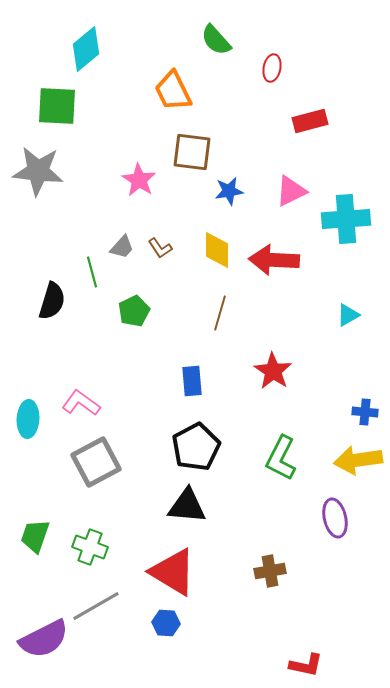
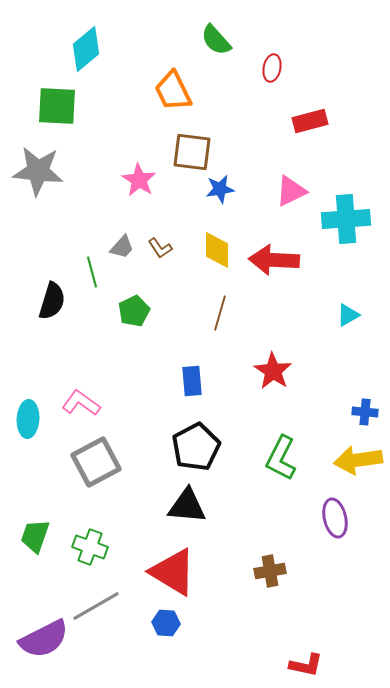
blue star: moved 9 px left, 2 px up
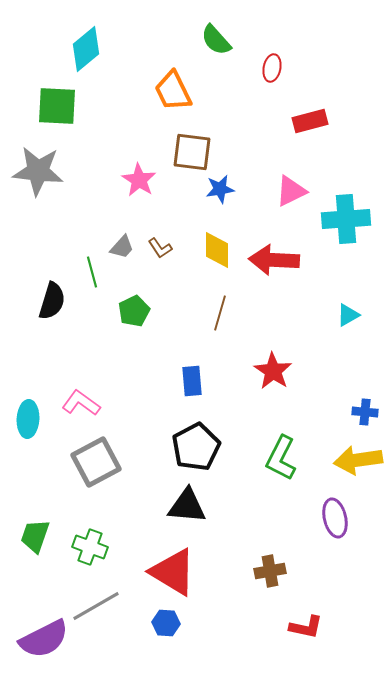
red L-shape: moved 38 px up
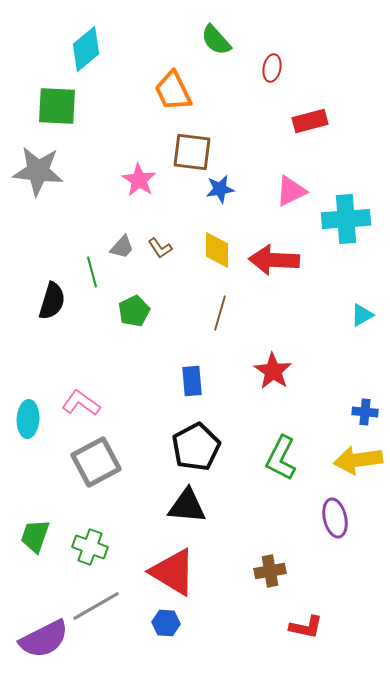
cyan triangle: moved 14 px right
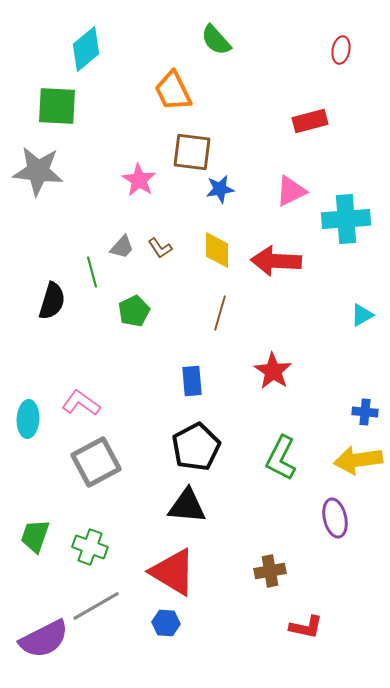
red ellipse: moved 69 px right, 18 px up
red arrow: moved 2 px right, 1 px down
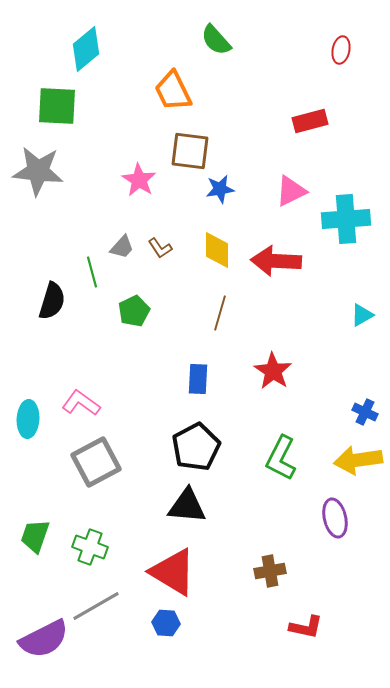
brown square: moved 2 px left, 1 px up
blue rectangle: moved 6 px right, 2 px up; rotated 8 degrees clockwise
blue cross: rotated 20 degrees clockwise
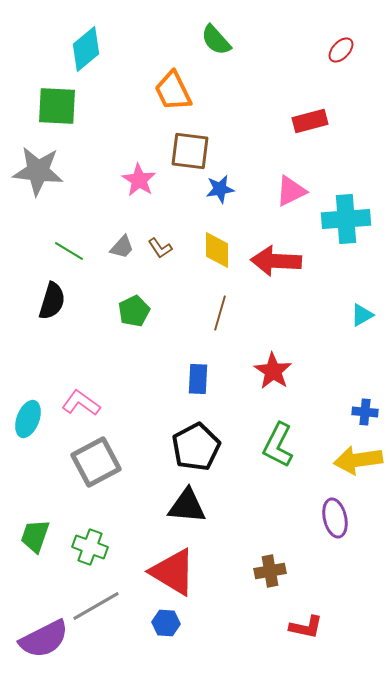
red ellipse: rotated 32 degrees clockwise
green line: moved 23 px left, 21 px up; rotated 44 degrees counterclockwise
blue cross: rotated 20 degrees counterclockwise
cyan ellipse: rotated 18 degrees clockwise
green L-shape: moved 3 px left, 13 px up
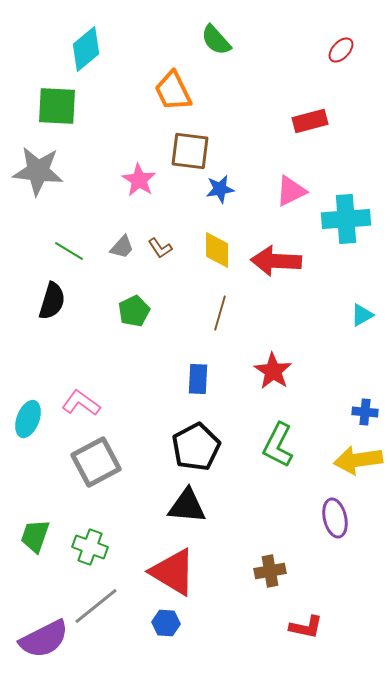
gray line: rotated 9 degrees counterclockwise
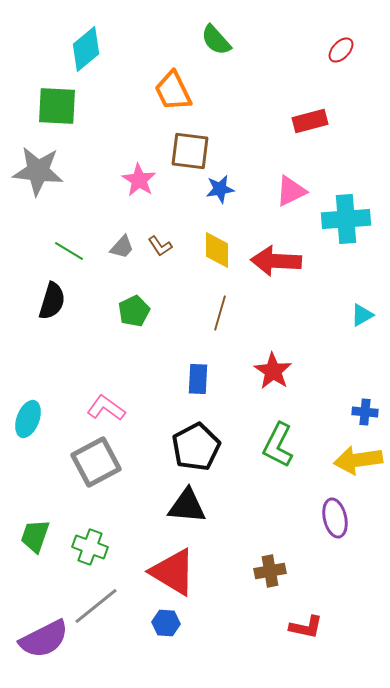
brown L-shape: moved 2 px up
pink L-shape: moved 25 px right, 5 px down
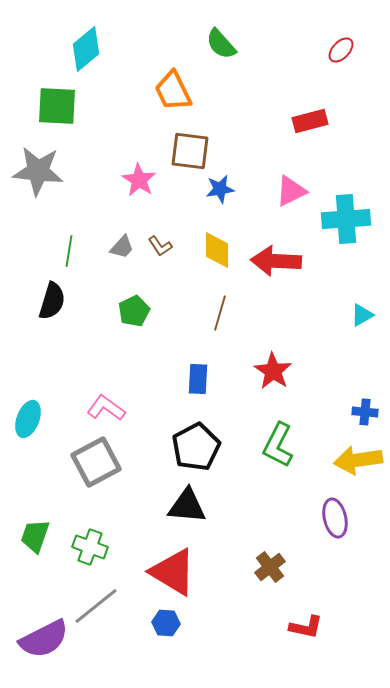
green semicircle: moved 5 px right, 4 px down
green line: rotated 68 degrees clockwise
brown cross: moved 4 px up; rotated 28 degrees counterclockwise
